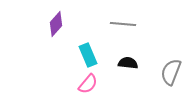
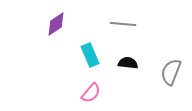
purple diamond: rotated 15 degrees clockwise
cyan rectangle: moved 2 px right
pink semicircle: moved 3 px right, 9 px down
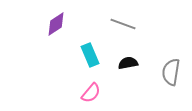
gray line: rotated 15 degrees clockwise
black semicircle: rotated 18 degrees counterclockwise
gray semicircle: rotated 12 degrees counterclockwise
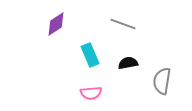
gray semicircle: moved 9 px left, 9 px down
pink semicircle: rotated 45 degrees clockwise
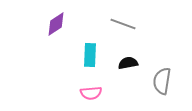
cyan rectangle: rotated 25 degrees clockwise
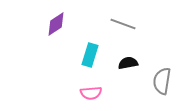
cyan rectangle: rotated 15 degrees clockwise
